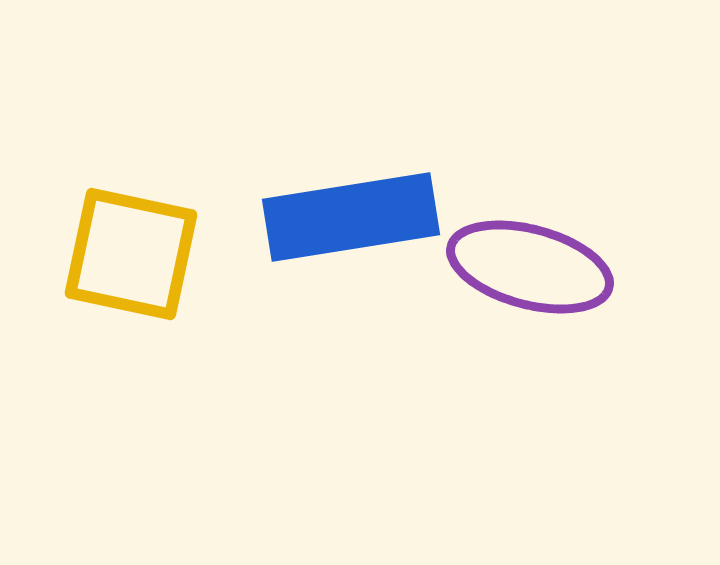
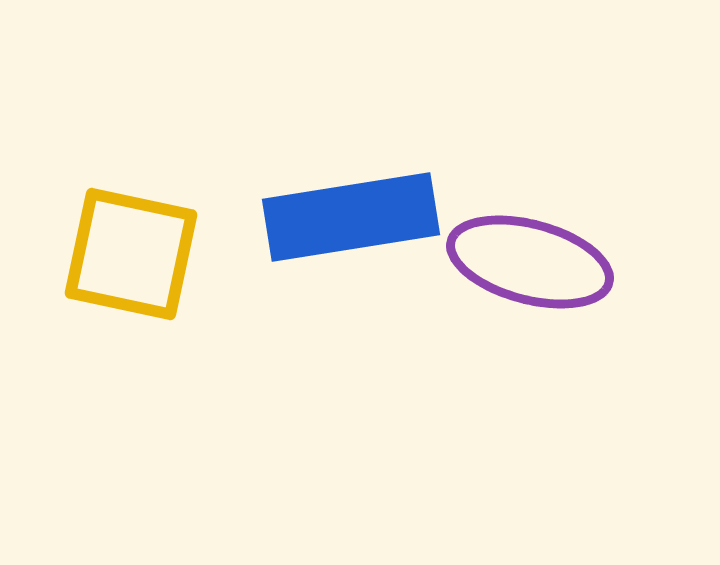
purple ellipse: moved 5 px up
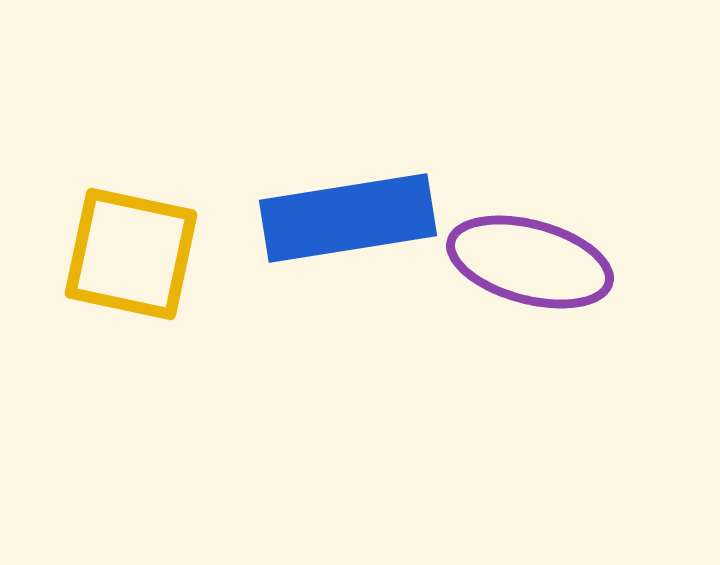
blue rectangle: moved 3 px left, 1 px down
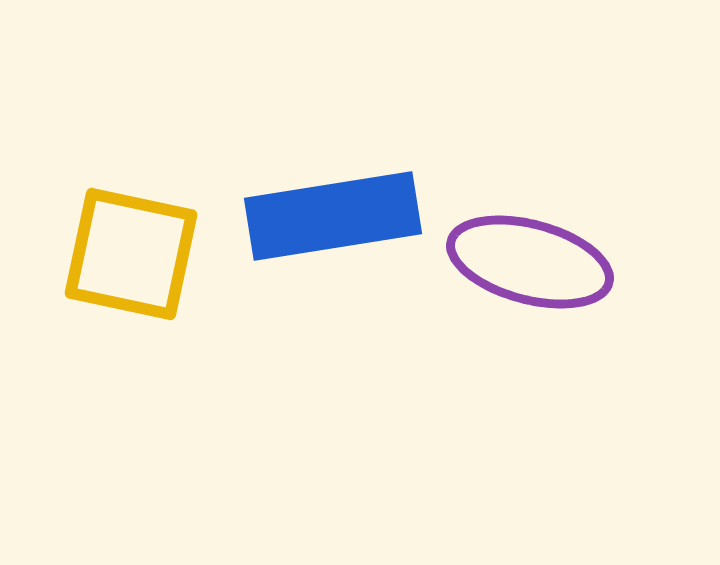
blue rectangle: moved 15 px left, 2 px up
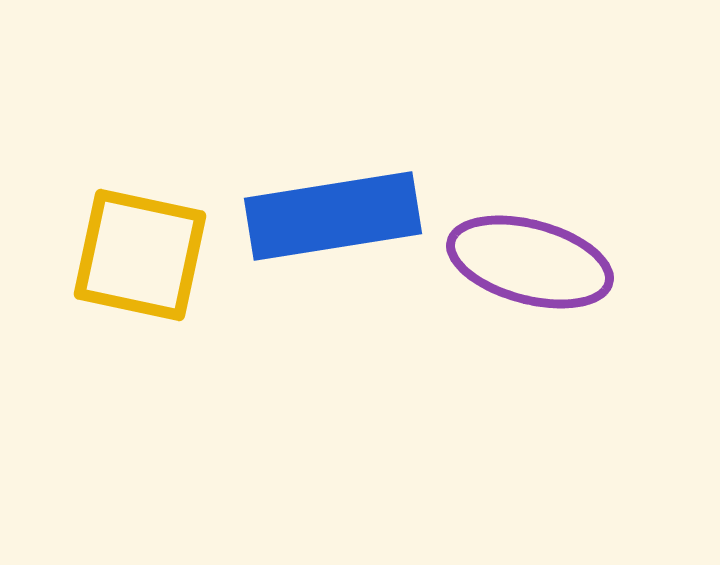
yellow square: moved 9 px right, 1 px down
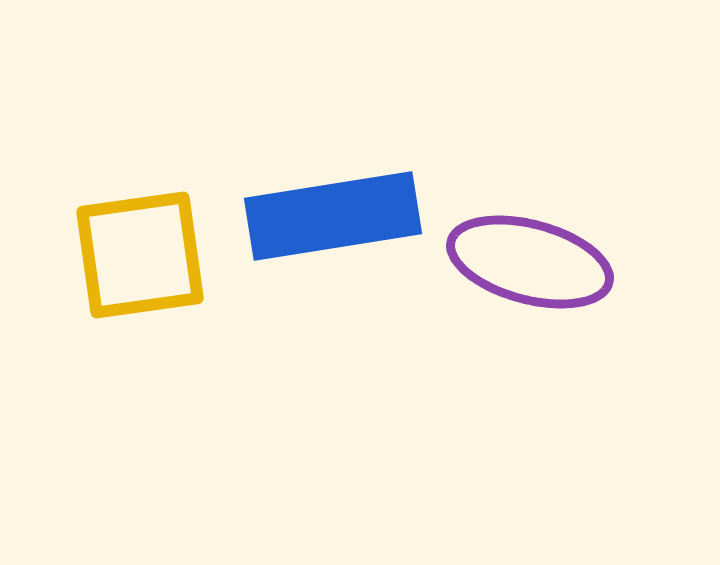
yellow square: rotated 20 degrees counterclockwise
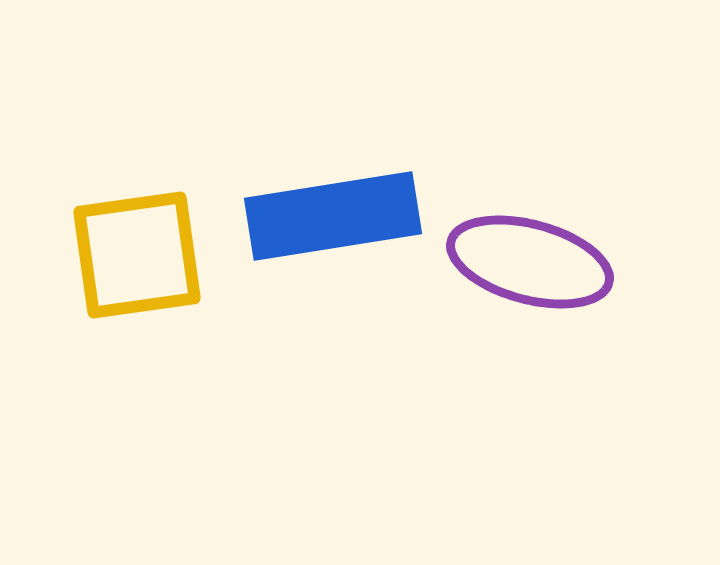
yellow square: moved 3 px left
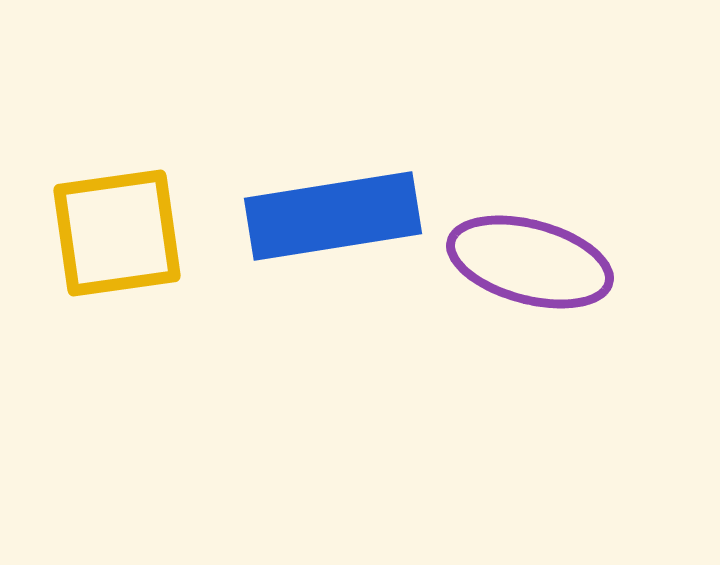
yellow square: moved 20 px left, 22 px up
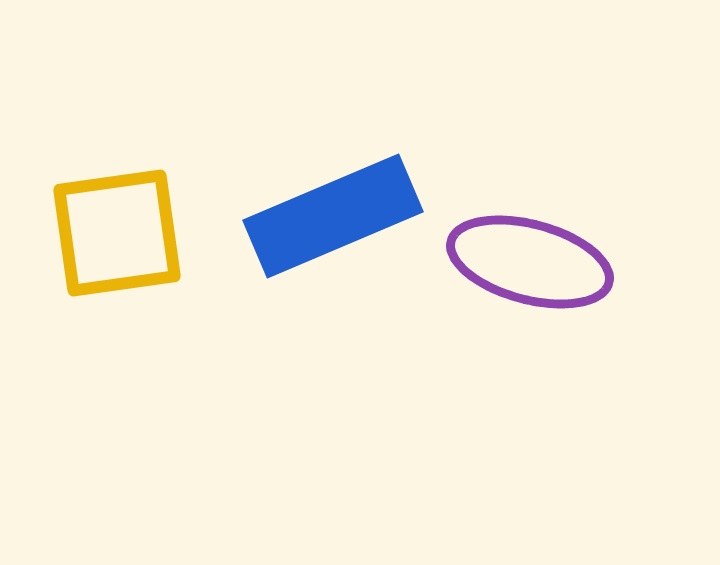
blue rectangle: rotated 14 degrees counterclockwise
